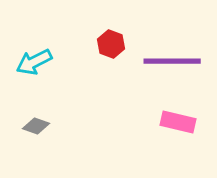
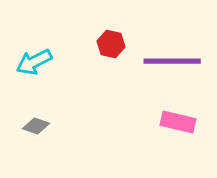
red hexagon: rotated 8 degrees counterclockwise
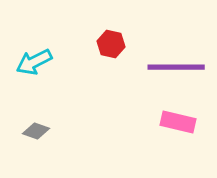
purple line: moved 4 px right, 6 px down
gray diamond: moved 5 px down
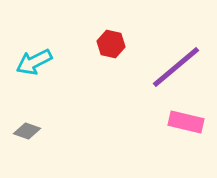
purple line: rotated 40 degrees counterclockwise
pink rectangle: moved 8 px right
gray diamond: moved 9 px left
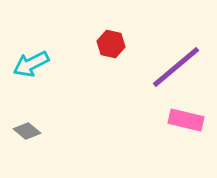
cyan arrow: moved 3 px left, 2 px down
pink rectangle: moved 2 px up
gray diamond: rotated 20 degrees clockwise
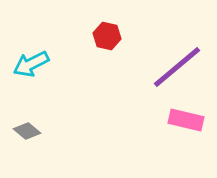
red hexagon: moved 4 px left, 8 px up
purple line: moved 1 px right
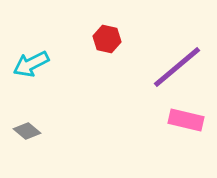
red hexagon: moved 3 px down
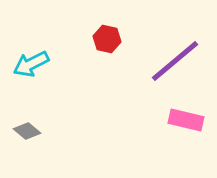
purple line: moved 2 px left, 6 px up
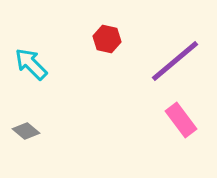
cyan arrow: rotated 72 degrees clockwise
pink rectangle: moved 5 px left; rotated 40 degrees clockwise
gray diamond: moved 1 px left
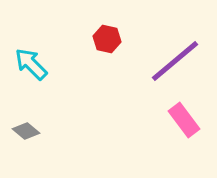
pink rectangle: moved 3 px right
